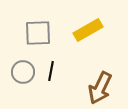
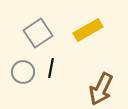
gray square: rotated 32 degrees counterclockwise
black line: moved 3 px up
brown arrow: moved 1 px right, 1 px down
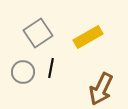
yellow rectangle: moved 7 px down
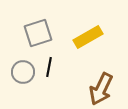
gray square: rotated 16 degrees clockwise
black line: moved 2 px left, 1 px up
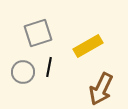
yellow rectangle: moved 9 px down
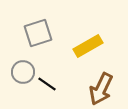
black line: moved 2 px left, 17 px down; rotated 66 degrees counterclockwise
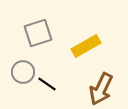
yellow rectangle: moved 2 px left
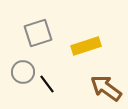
yellow rectangle: rotated 12 degrees clockwise
black line: rotated 18 degrees clockwise
brown arrow: moved 5 px right, 1 px up; rotated 100 degrees clockwise
